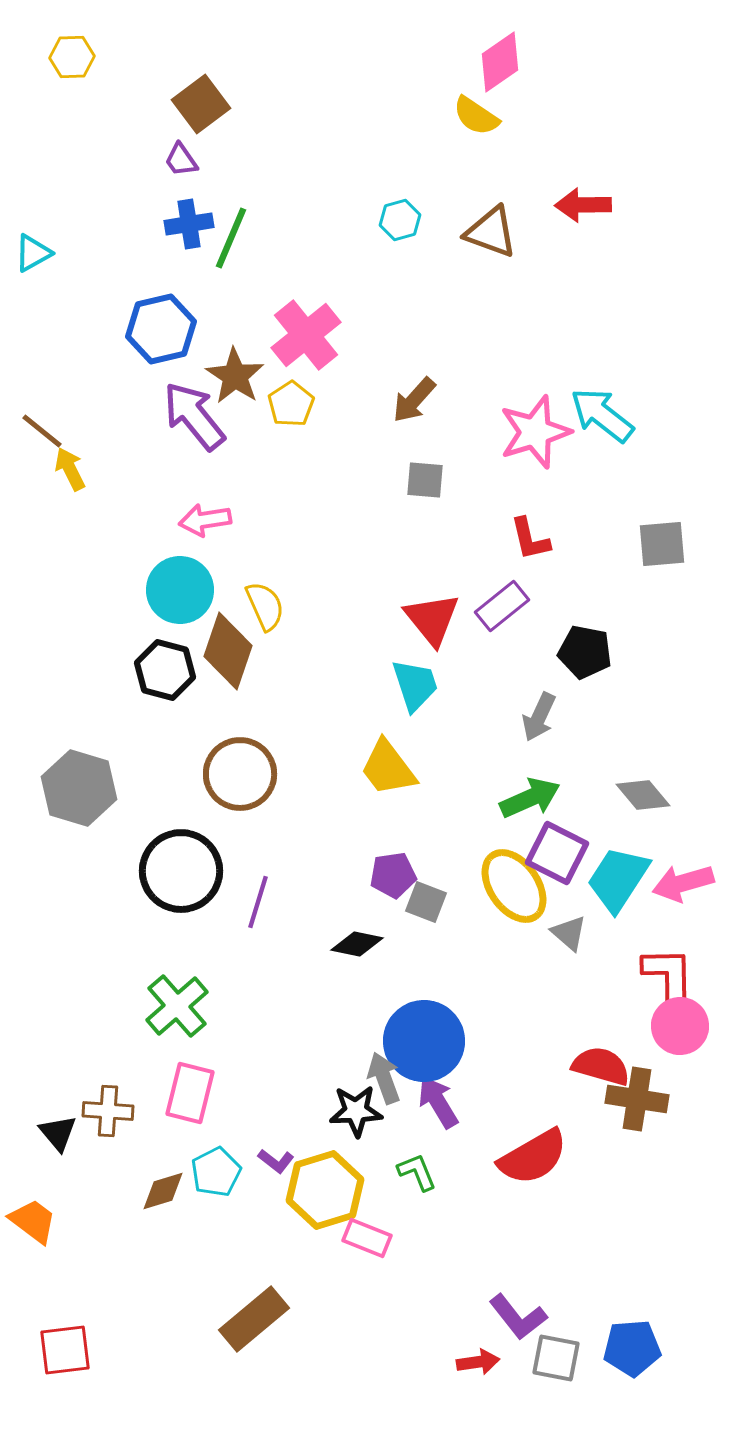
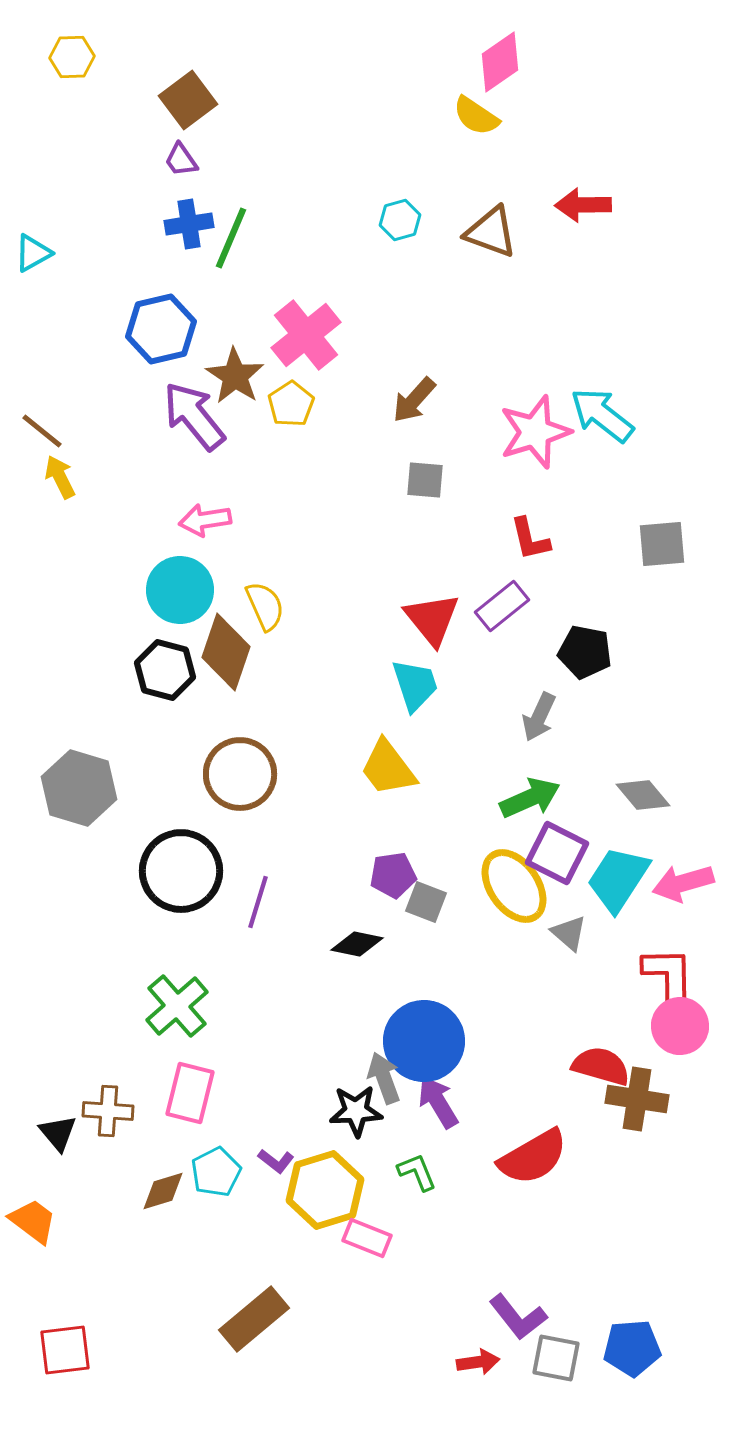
brown square at (201, 104): moved 13 px left, 4 px up
yellow arrow at (70, 469): moved 10 px left, 8 px down
brown diamond at (228, 651): moved 2 px left, 1 px down
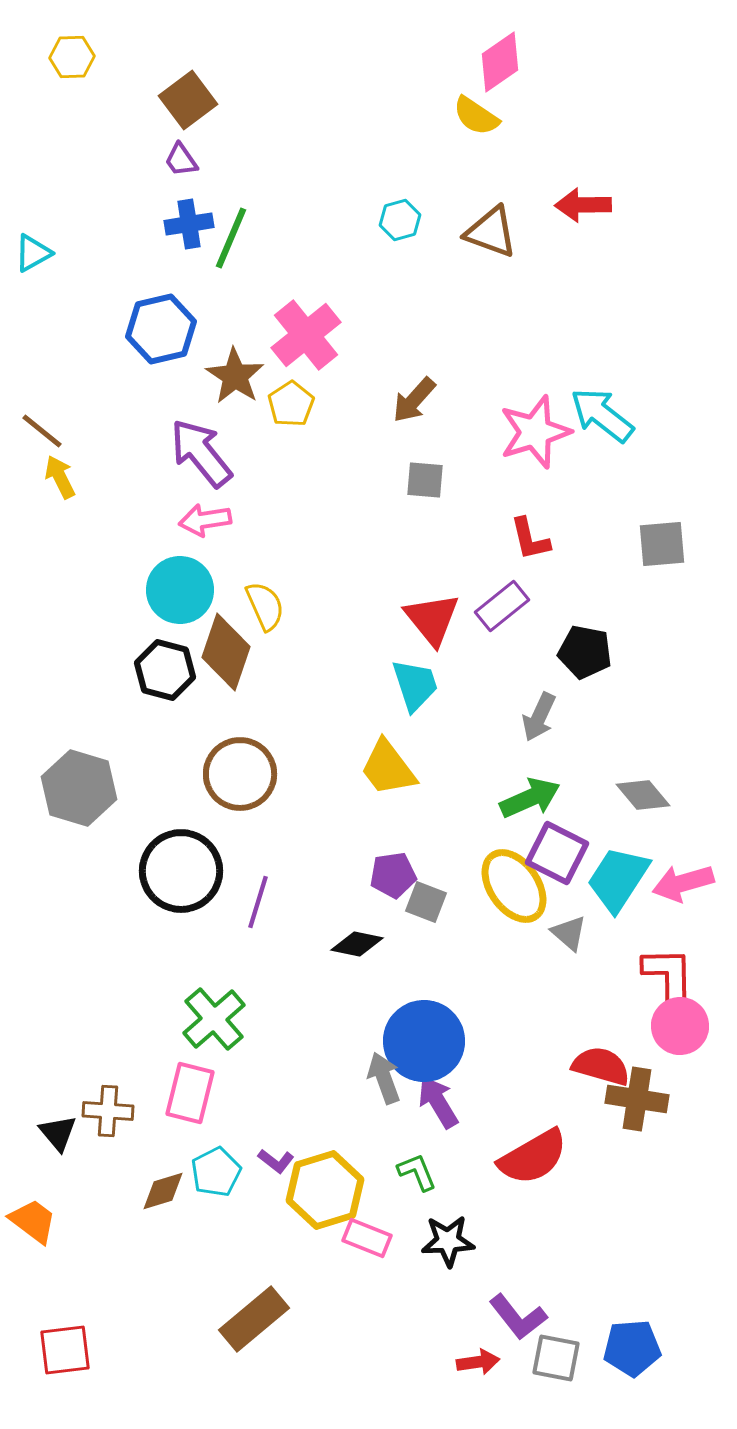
purple arrow at (194, 416): moved 7 px right, 37 px down
green cross at (177, 1006): moved 37 px right, 13 px down
black star at (356, 1111): moved 92 px right, 130 px down
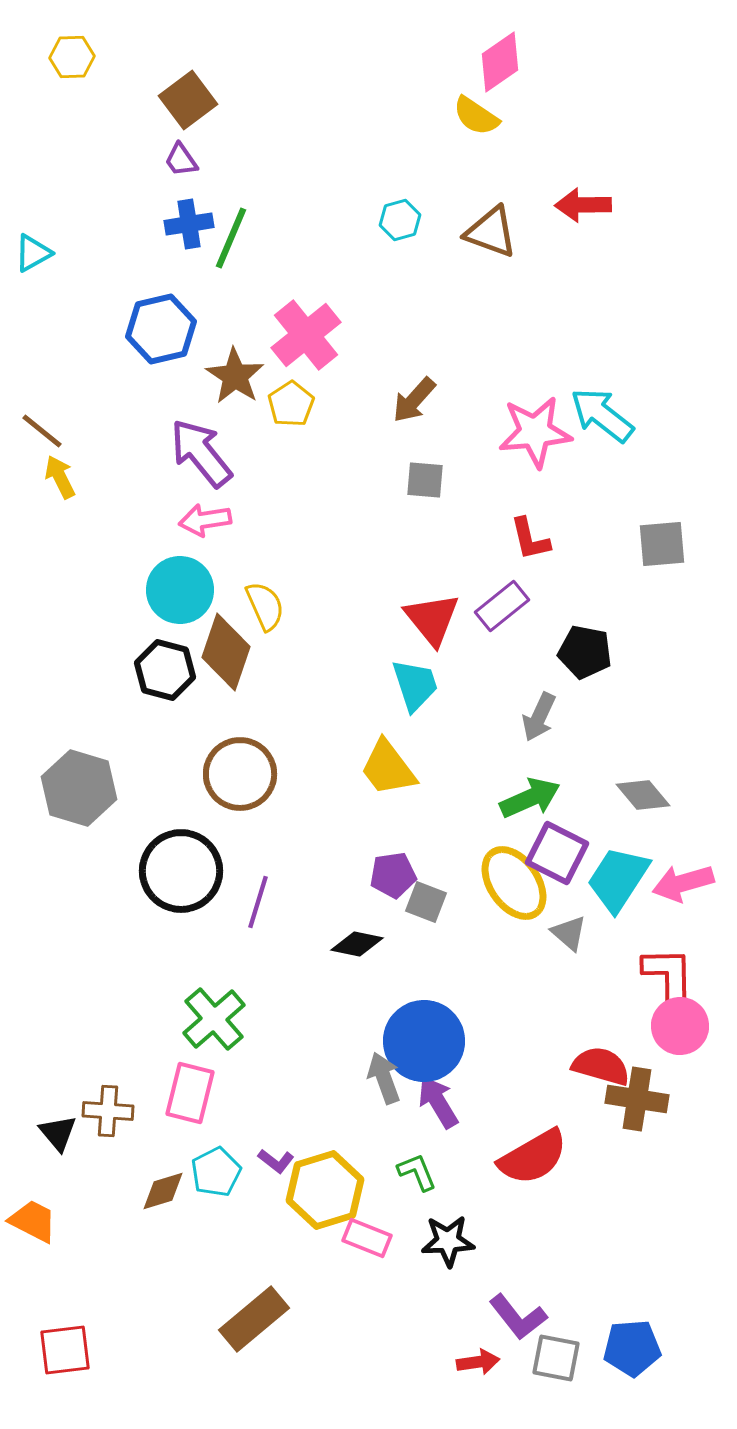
pink star at (535, 432): rotated 12 degrees clockwise
yellow ellipse at (514, 886): moved 3 px up
orange trapezoid at (33, 1221): rotated 10 degrees counterclockwise
